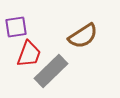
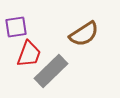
brown semicircle: moved 1 px right, 2 px up
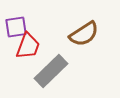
red trapezoid: moved 1 px left, 8 px up
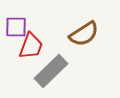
purple square: rotated 10 degrees clockwise
red trapezoid: moved 3 px right
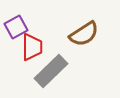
purple square: rotated 30 degrees counterclockwise
red trapezoid: moved 1 px right, 1 px down; rotated 20 degrees counterclockwise
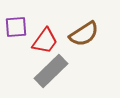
purple square: rotated 25 degrees clockwise
red trapezoid: moved 13 px right, 6 px up; rotated 36 degrees clockwise
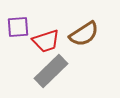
purple square: moved 2 px right
red trapezoid: moved 1 px right; rotated 36 degrees clockwise
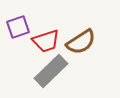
purple square: rotated 15 degrees counterclockwise
brown semicircle: moved 3 px left, 8 px down
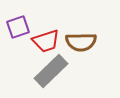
brown semicircle: rotated 32 degrees clockwise
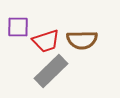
purple square: rotated 20 degrees clockwise
brown semicircle: moved 1 px right, 2 px up
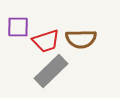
brown semicircle: moved 1 px left, 1 px up
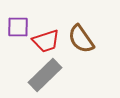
brown semicircle: rotated 56 degrees clockwise
gray rectangle: moved 6 px left, 4 px down
